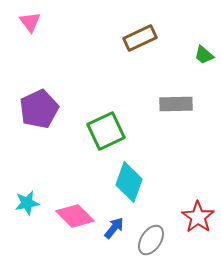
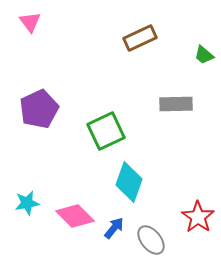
gray ellipse: rotated 72 degrees counterclockwise
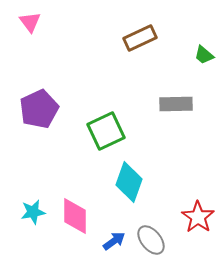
cyan star: moved 6 px right, 9 px down
pink diamond: rotated 45 degrees clockwise
blue arrow: moved 13 px down; rotated 15 degrees clockwise
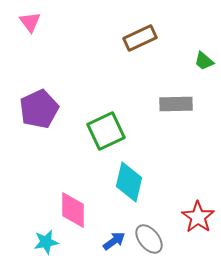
green trapezoid: moved 6 px down
cyan diamond: rotated 6 degrees counterclockwise
cyan star: moved 13 px right, 30 px down
pink diamond: moved 2 px left, 6 px up
gray ellipse: moved 2 px left, 1 px up
